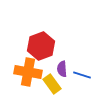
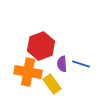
purple semicircle: moved 5 px up
blue line: moved 1 px left, 11 px up
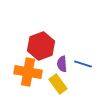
blue line: moved 2 px right
yellow rectangle: moved 6 px right
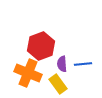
blue line: rotated 24 degrees counterclockwise
orange cross: moved 1 px down; rotated 12 degrees clockwise
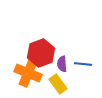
red hexagon: moved 7 px down
blue line: rotated 12 degrees clockwise
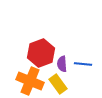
orange cross: moved 2 px right, 8 px down
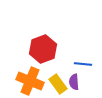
red hexagon: moved 2 px right, 4 px up
purple semicircle: moved 12 px right, 18 px down
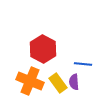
red hexagon: rotated 12 degrees counterclockwise
yellow rectangle: moved 1 px up
